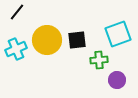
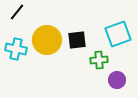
cyan cross: rotated 35 degrees clockwise
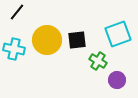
cyan cross: moved 2 px left
green cross: moved 1 px left, 1 px down; rotated 36 degrees clockwise
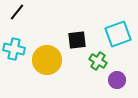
yellow circle: moved 20 px down
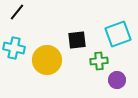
cyan cross: moved 1 px up
green cross: moved 1 px right; rotated 36 degrees counterclockwise
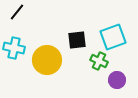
cyan square: moved 5 px left, 3 px down
green cross: rotated 30 degrees clockwise
